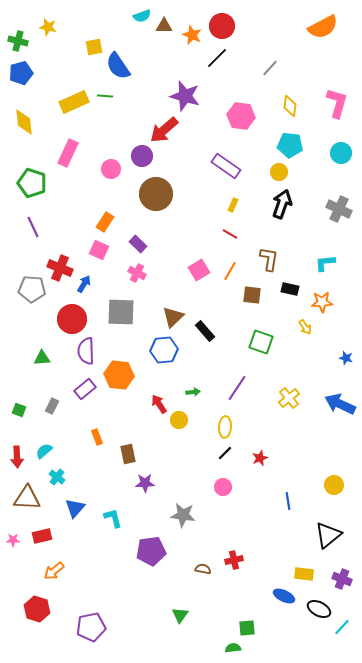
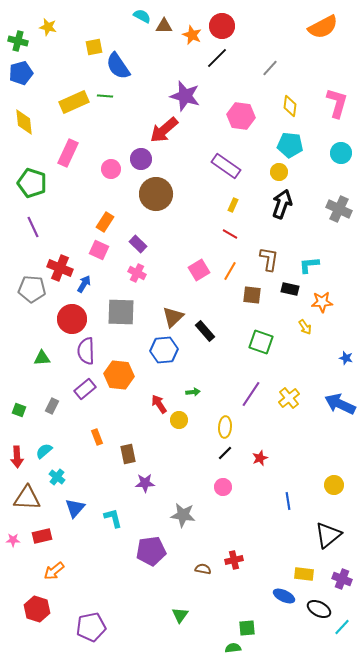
cyan semicircle at (142, 16): rotated 132 degrees counterclockwise
purple circle at (142, 156): moved 1 px left, 3 px down
cyan L-shape at (325, 263): moved 16 px left, 2 px down
purple line at (237, 388): moved 14 px right, 6 px down
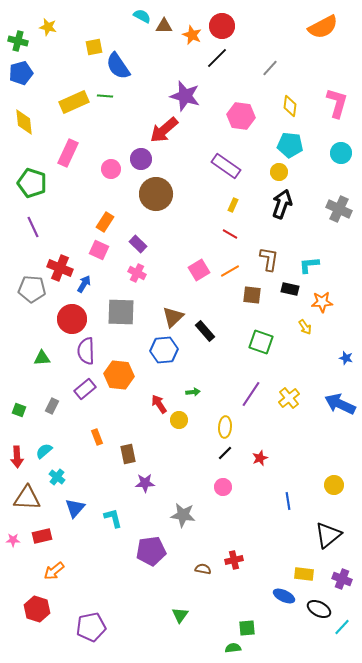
orange line at (230, 271): rotated 30 degrees clockwise
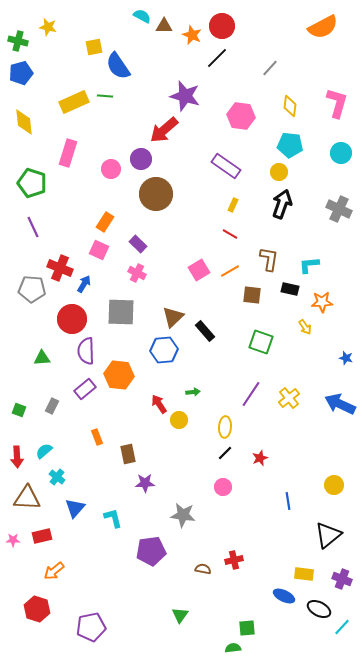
pink rectangle at (68, 153): rotated 8 degrees counterclockwise
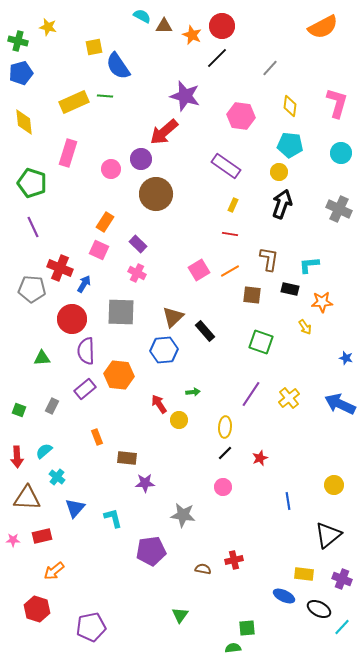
red arrow at (164, 130): moved 2 px down
red line at (230, 234): rotated 21 degrees counterclockwise
brown rectangle at (128, 454): moved 1 px left, 4 px down; rotated 72 degrees counterclockwise
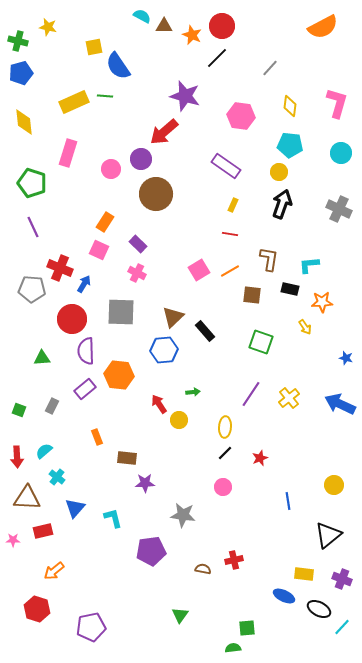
red rectangle at (42, 536): moved 1 px right, 5 px up
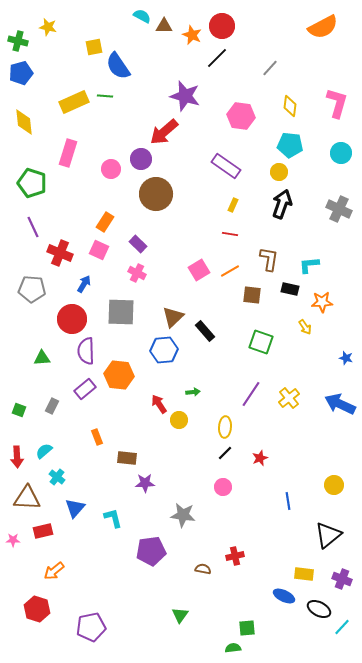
red cross at (60, 268): moved 15 px up
red cross at (234, 560): moved 1 px right, 4 px up
